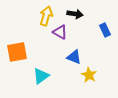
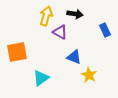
cyan triangle: moved 2 px down
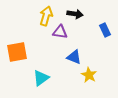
purple triangle: rotated 21 degrees counterclockwise
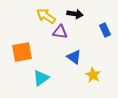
yellow arrow: rotated 72 degrees counterclockwise
orange square: moved 5 px right
blue triangle: rotated 14 degrees clockwise
yellow star: moved 4 px right
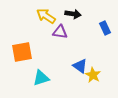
black arrow: moved 2 px left
blue rectangle: moved 2 px up
blue triangle: moved 6 px right, 9 px down
cyan triangle: rotated 18 degrees clockwise
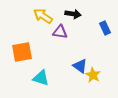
yellow arrow: moved 3 px left
cyan triangle: rotated 36 degrees clockwise
